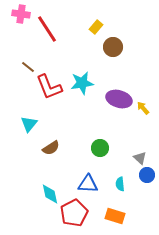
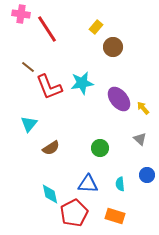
purple ellipse: rotated 35 degrees clockwise
gray triangle: moved 19 px up
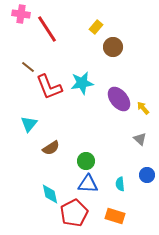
green circle: moved 14 px left, 13 px down
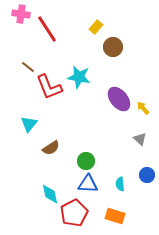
cyan star: moved 3 px left, 6 px up; rotated 20 degrees clockwise
